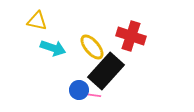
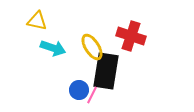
yellow ellipse: rotated 8 degrees clockwise
black rectangle: rotated 33 degrees counterclockwise
pink line: rotated 72 degrees counterclockwise
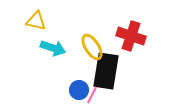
yellow triangle: moved 1 px left
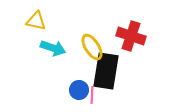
pink line: rotated 24 degrees counterclockwise
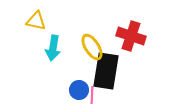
cyan arrow: rotated 80 degrees clockwise
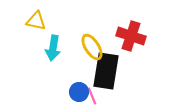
blue circle: moved 2 px down
pink line: moved 1 px down; rotated 24 degrees counterclockwise
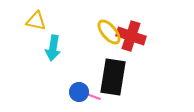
yellow ellipse: moved 17 px right, 15 px up; rotated 8 degrees counterclockwise
black rectangle: moved 7 px right, 6 px down
pink line: rotated 48 degrees counterclockwise
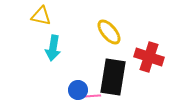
yellow triangle: moved 5 px right, 5 px up
red cross: moved 18 px right, 21 px down
blue circle: moved 1 px left, 2 px up
pink line: rotated 24 degrees counterclockwise
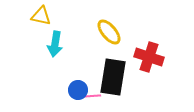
cyan arrow: moved 2 px right, 4 px up
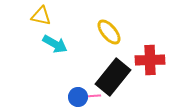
cyan arrow: rotated 70 degrees counterclockwise
red cross: moved 1 px right, 3 px down; rotated 20 degrees counterclockwise
black rectangle: rotated 30 degrees clockwise
blue circle: moved 7 px down
